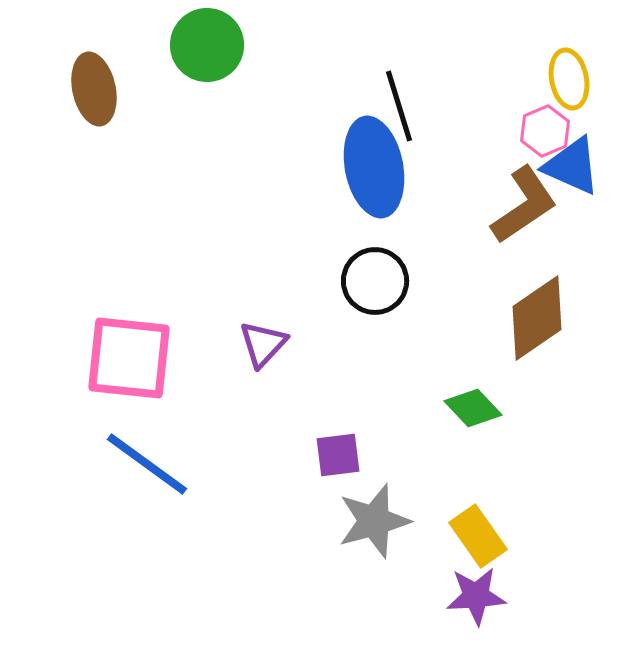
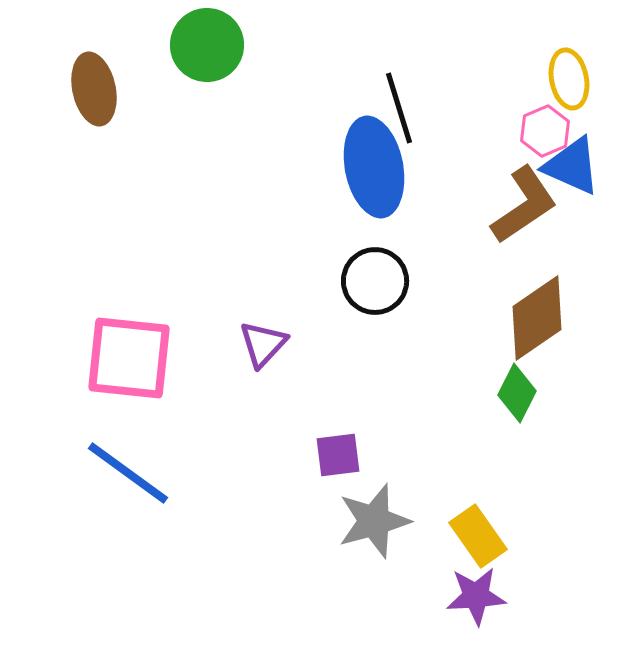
black line: moved 2 px down
green diamond: moved 44 px right, 15 px up; rotated 70 degrees clockwise
blue line: moved 19 px left, 9 px down
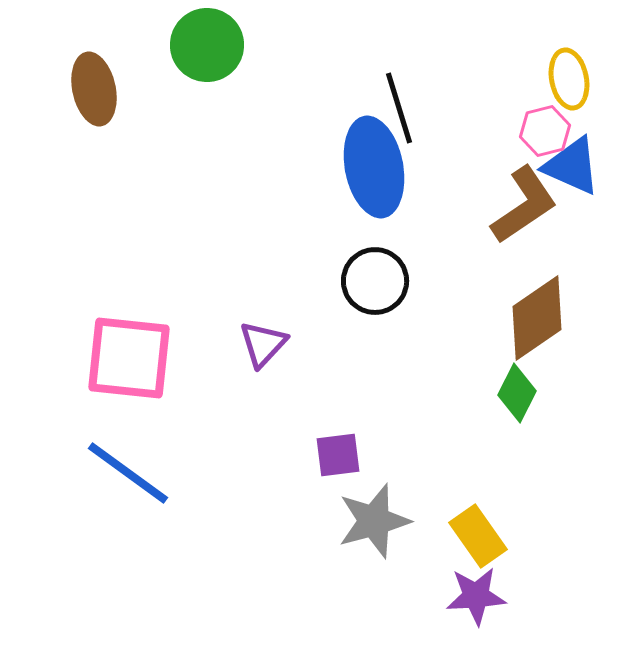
pink hexagon: rotated 9 degrees clockwise
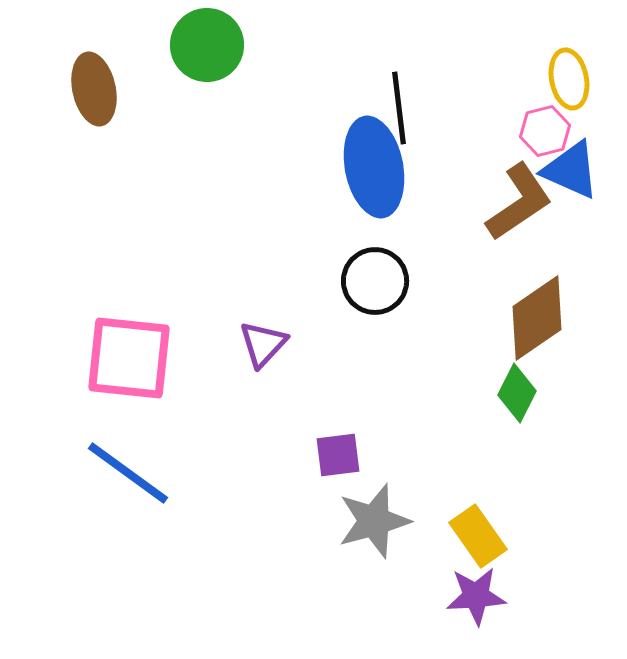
black line: rotated 10 degrees clockwise
blue triangle: moved 1 px left, 4 px down
brown L-shape: moved 5 px left, 3 px up
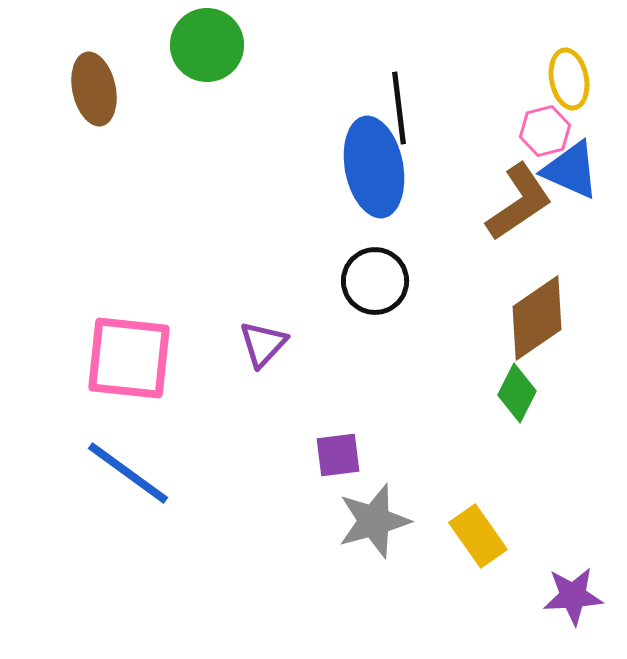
purple star: moved 97 px right
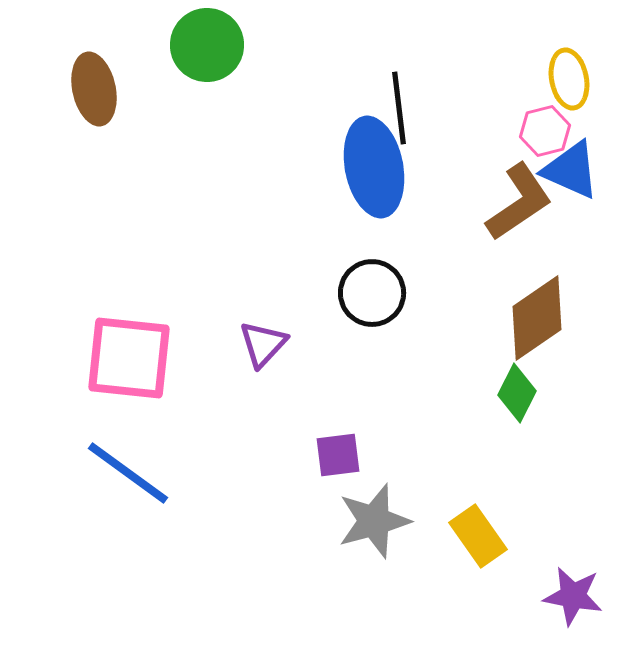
black circle: moved 3 px left, 12 px down
purple star: rotated 14 degrees clockwise
